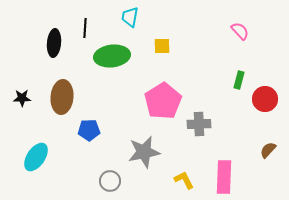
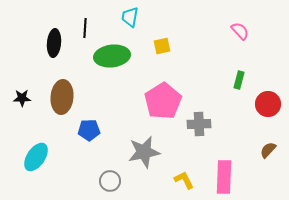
yellow square: rotated 12 degrees counterclockwise
red circle: moved 3 px right, 5 px down
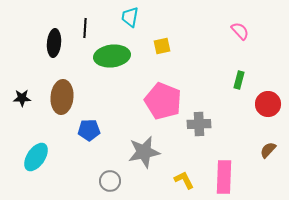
pink pentagon: rotated 18 degrees counterclockwise
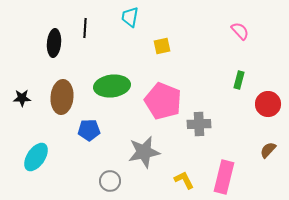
green ellipse: moved 30 px down
pink rectangle: rotated 12 degrees clockwise
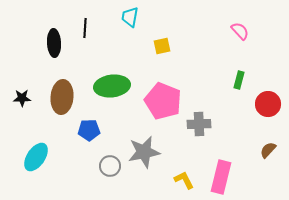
black ellipse: rotated 8 degrees counterclockwise
pink rectangle: moved 3 px left
gray circle: moved 15 px up
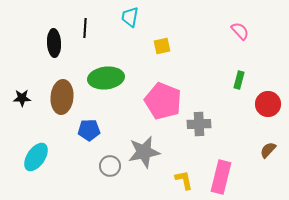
green ellipse: moved 6 px left, 8 px up
yellow L-shape: rotated 15 degrees clockwise
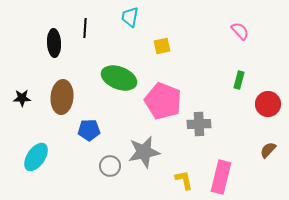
green ellipse: moved 13 px right; rotated 28 degrees clockwise
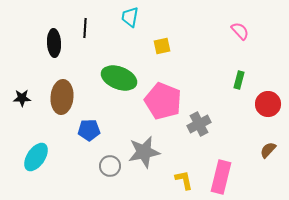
gray cross: rotated 25 degrees counterclockwise
